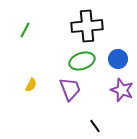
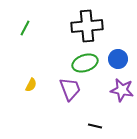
green line: moved 2 px up
green ellipse: moved 3 px right, 2 px down
purple star: rotated 10 degrees counterclockwise
black line: rotated 40 degrees counterclockwise
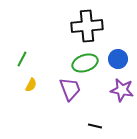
green line: moved 3 px left, 31 px down
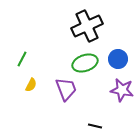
black cross: rotated 20 degrees counterclockwise
purple trapezoid: moved 4 px left
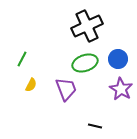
purple star: moved 1 px left, 1 px up; rotated 20 degrees clockwise
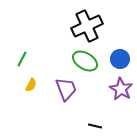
blue circle: moved 2 px right
green ellipse: moved 2 px up; rotated 50 degrees clockwise
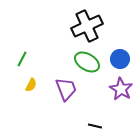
green ellipse: moved 2 px right, 1 px down
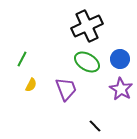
black line: rotated 32 degrees clockwise
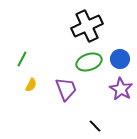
green ellipse: moved 2 px right; rotated 50 degrees counterclockwise
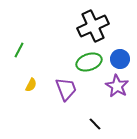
black cross: moved 6 px right
green line: moved 3 px left, 9 px up
purple star: moved 4 px left, 3 px up
black line: moved 2 px up
